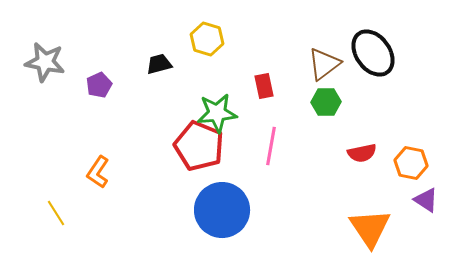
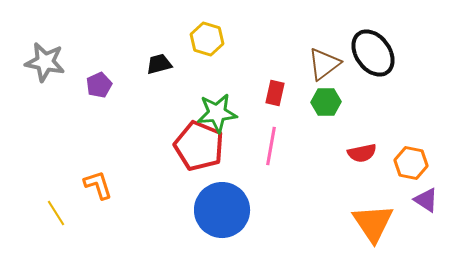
red rectangle: moved 11 px right, 7 px down; rotated 25 degrees clockwise
orange L-shape: moved 13 px down; rotated 128 degrees clockwise
orange triangle: moved 3 px right, 5 px up
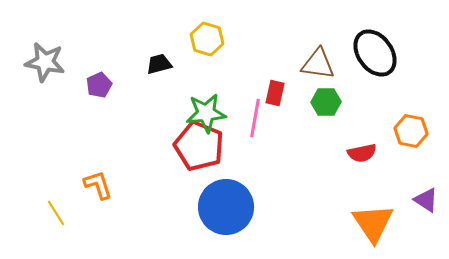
black ellipse: moved 2 px right
brown triangle: moved 6 px left; rotated 45 degrees clockwise
green star: moved 11 px left
pink line: moved 16 px left, 28 px up
orange hexagon: moved 32 px up
blue circle: moved 4 px right, 3 px up
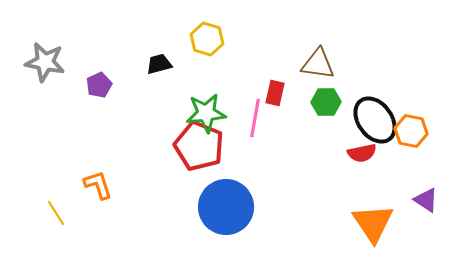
black ellipse: moved 67 px down
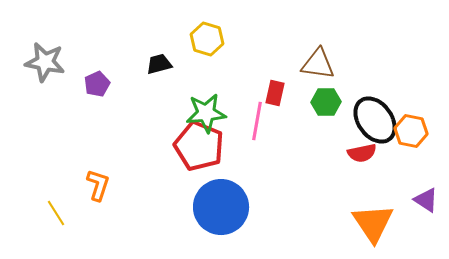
purple pentagon: moved 2 px left, 1 px up
pink line: moved 2 px right, 3 px down
orange L-shape: rotated 36 degrees clockwise
blue circle: moved 5 px left
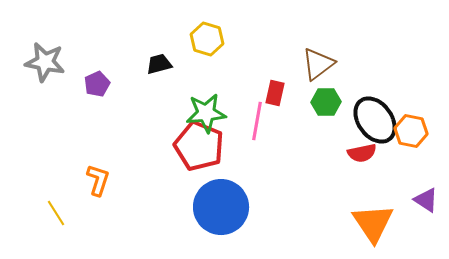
brown triangle: rotated 45 degrees counterclockwise
orange L-shape: moved 5 px up
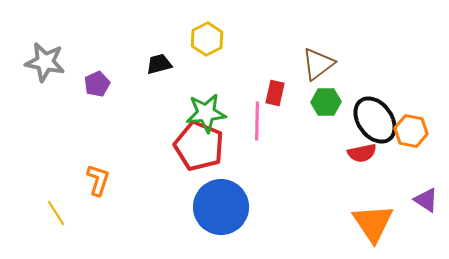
yellow hexagon: rotated 16 degrees clockwise
pink line: rotated 9 degrees counterclockwise
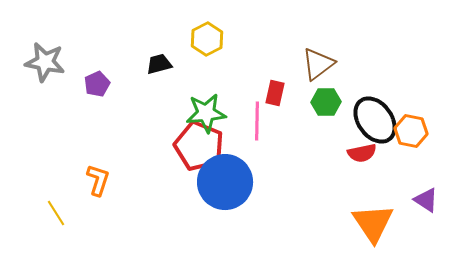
blue circle: moved 4 px right, 25 px up
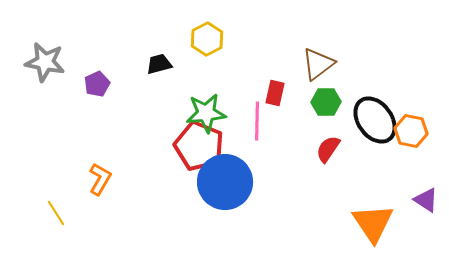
red semicircle: moved 34 px left, 4 px up; rotated 136 degrees clockwise
orange L-shape: moved 2 px right, 1 px up; rotated 12 degrees clockwise
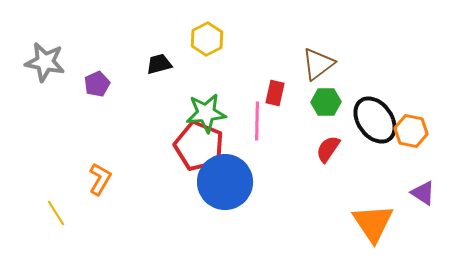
purple triangle: moved 3 px left, 7 px up
